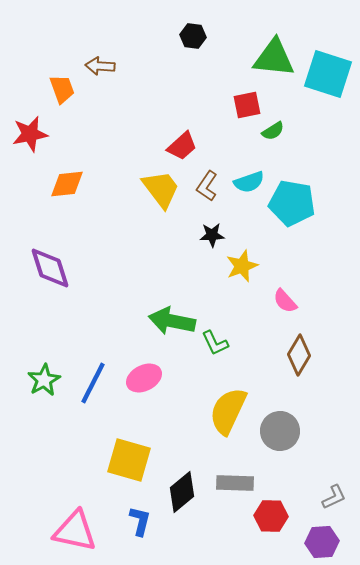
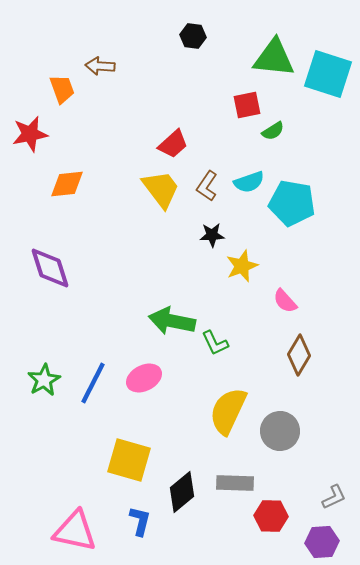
red trapezoid: moved 9 px left, 2 px up
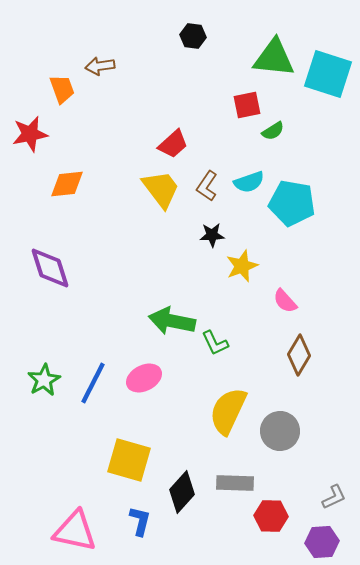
brown arrow: rotated 12 degrees counterclockwise
black diamond: rotated 9 degrees counterclockwise
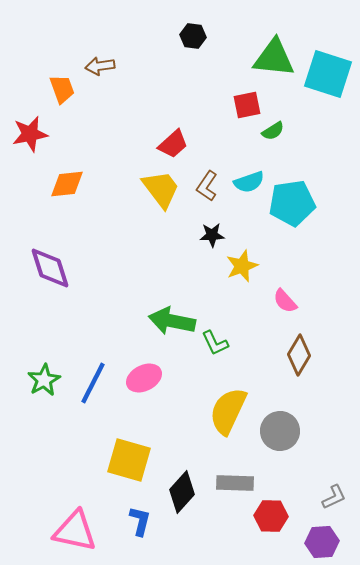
cyan pentagon: rotated 18 degrees counterclockwise
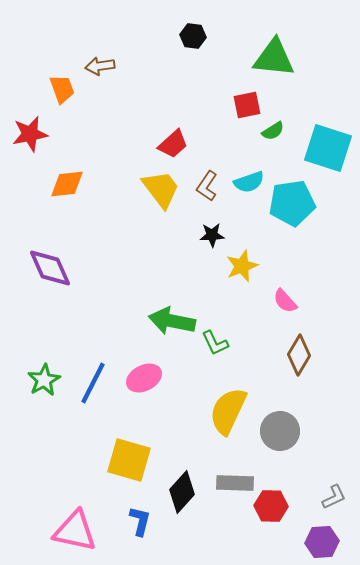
cyan square: moved 74 px down
purple diamond: rotated 6 degrees counterclockwise
red hexagon: moved 10 px up
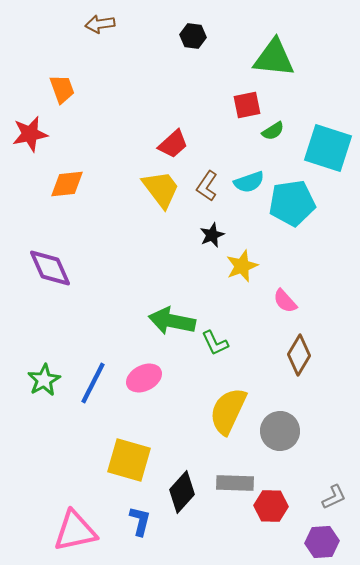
brown arrow: moved 42 px up
black star: rotated 20 degrees counterclockwise
pink triangle: rotated 24 degrees counterclockwise
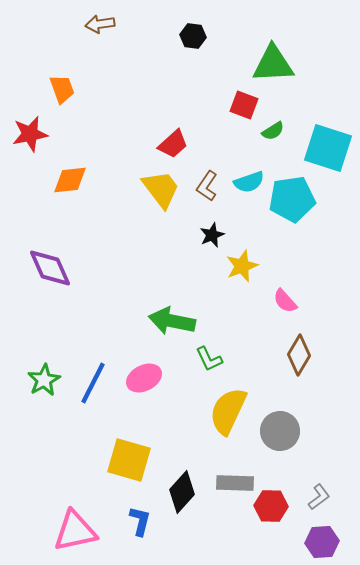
green triangle: moved 1 px left, 6 px down; rotated 9 degrees counterclockwise
red square: moved 3 px left; rotated 32 degrees clockwise
orange diamond: moved 3 px right, 4 px up
cyan pentagon: moved 4 px up
green L-shape: moved 6 px left, 16 px down
gray L-shape: moved 15 px left; rotated 12 degrees counterclockwise
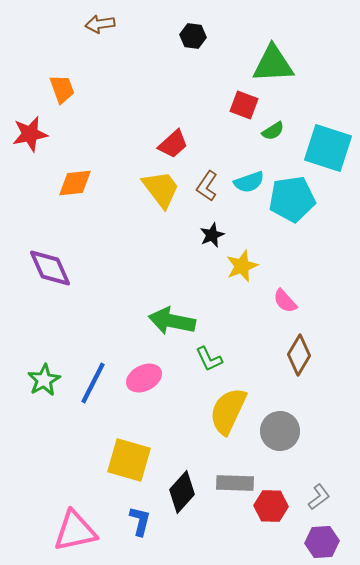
orange diamond: moved 5 px right, 3 px down
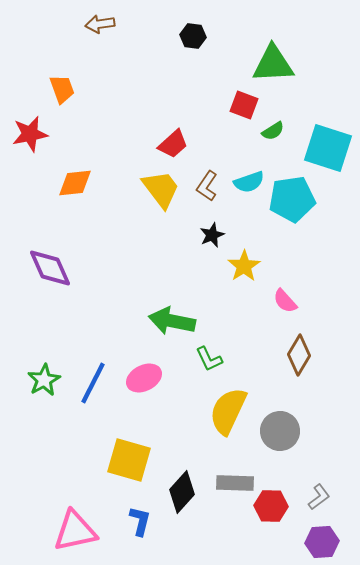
yellow star: moved 2 px right; rotated 12 degrees counterclockwise
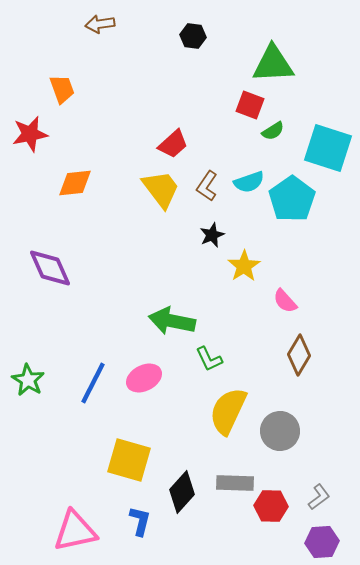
red square: moved 6 px right
cyan pentagon: rotated 27 degrees counterclockwise
green star: moved 16 px left; rotated 12 degrees counterclockwise
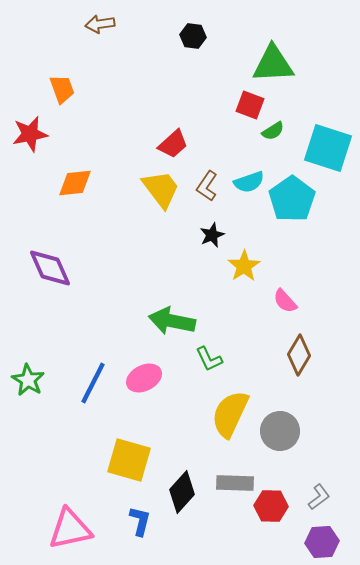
yellow semicircle: moved 2 px right, 3 px down
pink triangle: moved 5 px left, 2 px up
